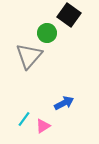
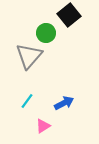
black square: rotated 15 degrees clockwise
green circle: moved 1 px left
cyan line: moved 3 px right, 18 px up
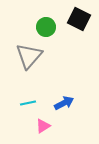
black square: moved 10 px right, 4 px down; rotated 25 degrees counterclockwise
green circle: moved 6 px up
cyan line: moved 1 px right, 2 px down; rotated 42 degrees clockwise
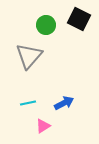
green circle: moved 2 px up
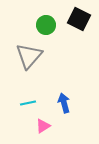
blue arrow: rotated 78 degrees counterclockwise
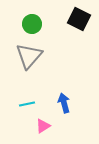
green circle: moved 14 px left, 1 px up
cyan line: moved 1 px left, 1 px down
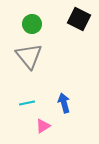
gray triangle: rotated 20 degrees counterclockwise
cyan line: moved 1 px up
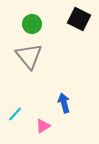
cyan line: moved 12 px left, 11 px down; rotated 35 degrees counterclockwise
